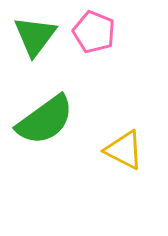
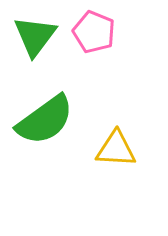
yellow triangle: moved 8 px left, 1 px up; rotated 24 degrees counterclockwise
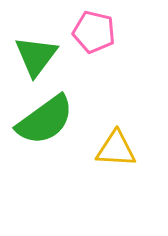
pink pentagon: rotated 9 degrees counterclockwise
green triangle: moved 1 px right, 20 px down
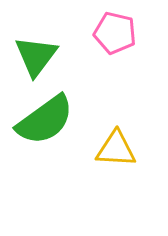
pink pentagon: moved 21 px right, 1 px down
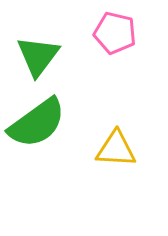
green triangle: moved 2 px right
green semicircle: moved 8 px left, 3 px down
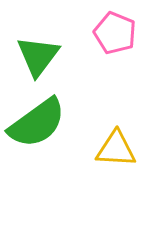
pink pentagon: rotated 9 degrees clockwise
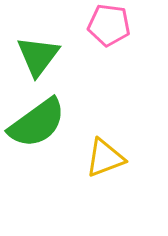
pink pentagon: moved 6 px left, 8 px up; rotated 15 degrees counterclockwise
yellow triangle: moved 11 px left, 9 px down; rotated 24 degrees counterclockwise
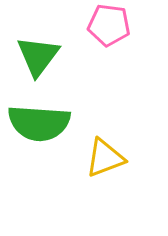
green semicircle: moved 2 px right; rotated 40 degrees clockwise
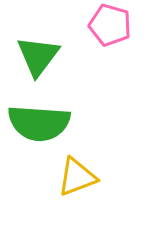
pink pentagon: moved 1 px right; rotated 9 degrees clockwise
yellow triangle: moved 28 px left, 19 px down
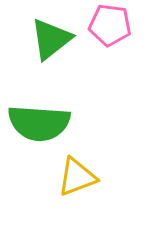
pink pentagon: rotated 9 degrees counterclockwise
green triangle: moved 13 px right, 17 px up; rotated 15 degrees clockwise
